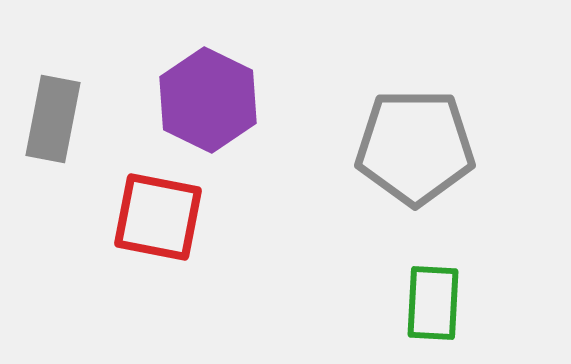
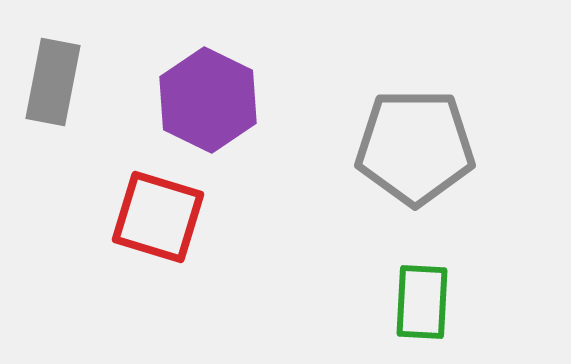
gray rectangle: moved 37 px up
red square: rotated 6 degrees clockwise
green rectangle: moved 11 px left, 1 px up
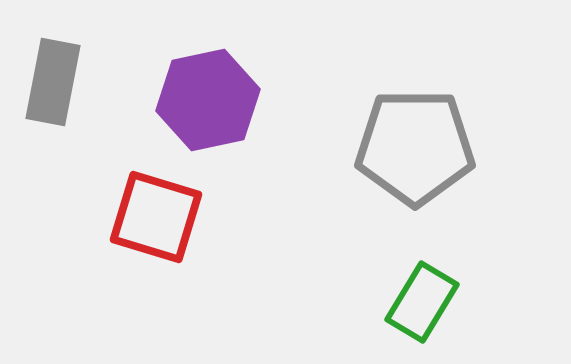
purple hexagon: rotated 22 degrees clockwise
red square: moved 2 px left
green rectangle: rotated 28 degrees clockwise
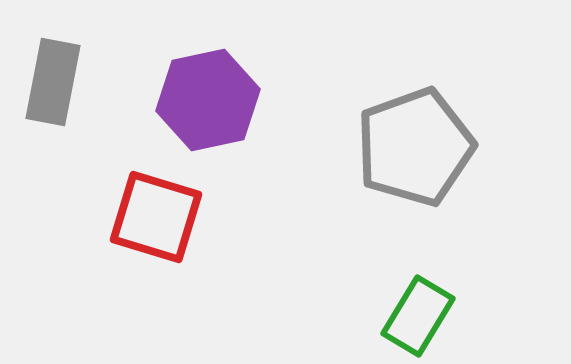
gray pentagon: rotated 20 degrees counterclockwise
green rectangle: moved 4 px left, 14 px down
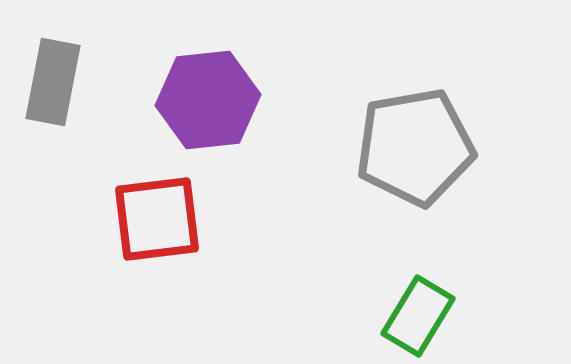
purple hexagon: rotated 6 degrees clockwise
gray pentagon: rotated 10 degrees clockwise
red square: moved 1 px right, 2 px down; rotated 24 degrees counterclockwise
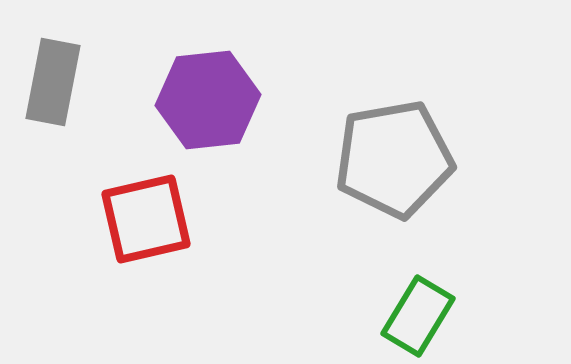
gray pentagon: moved 21 px left, 12 px down
red square: moved 11 px left; rotated 6 degrees counterclockwise
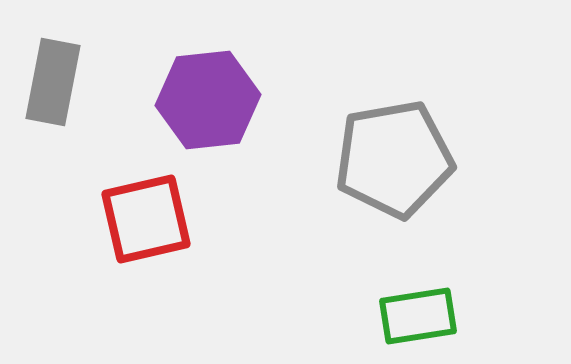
green rectangle: rotated 50 degrees clockwise
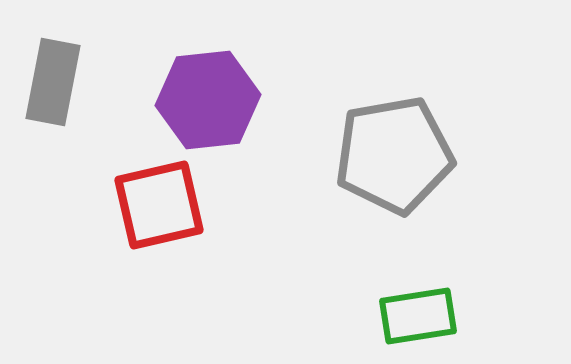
gray pentagon: moved 4 px up
red square: moved 13 px right, 14 px up
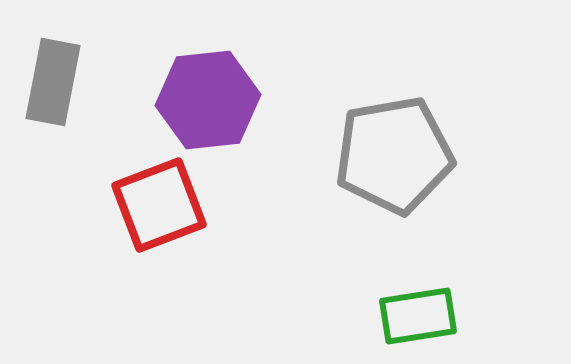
red square: rotated 8 degrees counterclockwise
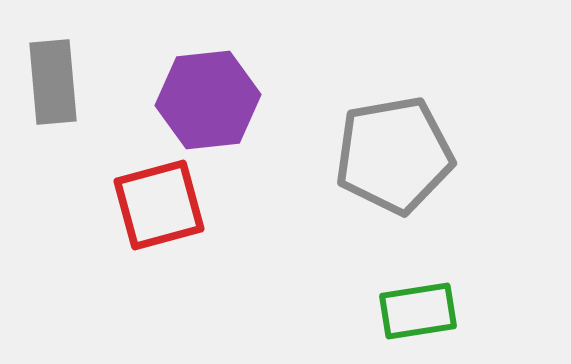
gray rectangle: rotated 16 degrees counterclockwise
red square: rotated 6 degrees clockwise
green rectangle: moved 5 px up
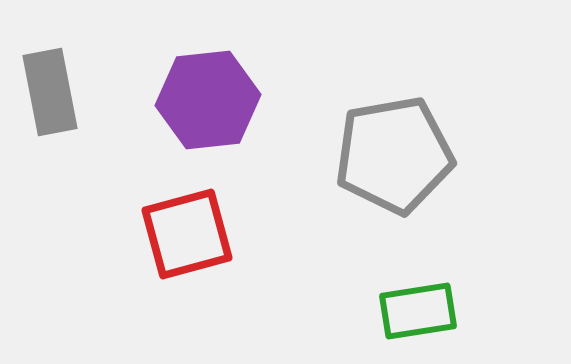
gray rectangle: moved 3 px left, 10 px down; rotated 6 degrees counterclockwise
red square: moved 28 px right, 29 px down
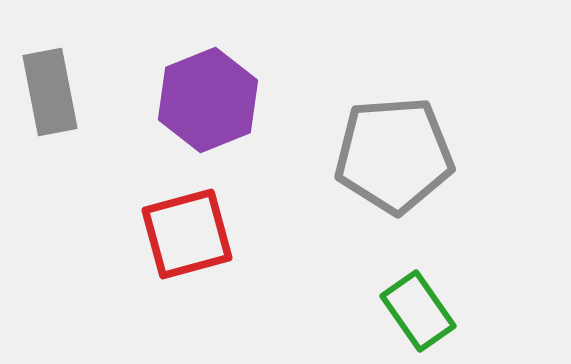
purple hexagon: rotated 16 degrees counterclockwise
gray pentagon: rotated 6 degrees clockwise
green rectangle: rotated 64 degrees clockwise
